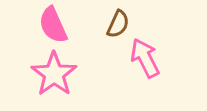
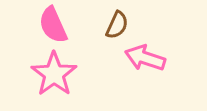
brown semicircle: moved 1 px left, 1 px down
pink arrow: rotated 45 degrees counterclockwise
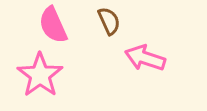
brown semicircle: moved 8 px left, 4 px up; rotated 48 degrees counterclockwise
pink star: moved 14 px left, 1 px down
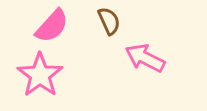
pink semicircle: moved 1 px left, 1 px down; rotated 114 degrees counterclockwise
pink arrow: rotated 9 degrees clockwise
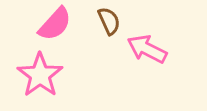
pink semicircle: moved 3 px right, 2 px up
pink arrow: moved 2 px right, 9 px up
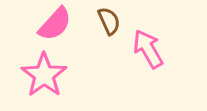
pink arrow: moved 1 px right; rotated 33 degrees clockwise
pink star: moved 4 px right
